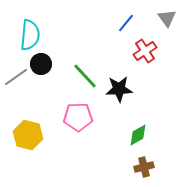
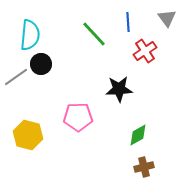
blue line: moved 2 px right, 1 px up; rotated 42 degrees counterclockwise
green line: moved 9 px right, 42 px up
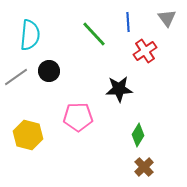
black circle: moved 8 px right, 7 px down
green diamond: rotated 30 degrees counterclockwise
brown cross: rotated 30 degrees counterclockwise
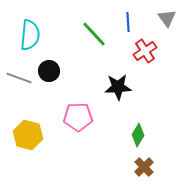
gray line: moved 3 px right, 1 px down; rotated 55 degrees clockwise
black star: moved 1 px left, 2 px up
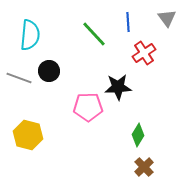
red cross: moved 1 px left, 2 px down
pink pentagon: moved 10 px right, 10 px up
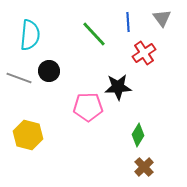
gray triangle: moved 5 px left
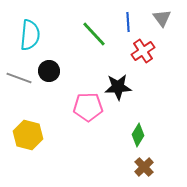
red cross: moved 1 px left, 2 px up
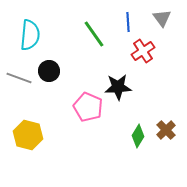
green line: rotated 8 degrees clockwise
pink pentagon: rotated 24 degrees clockwise
green diamond: moved 1 px down
brown cross: moved 22 px right, 37 px up
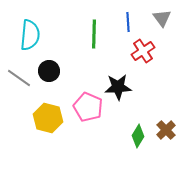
green line: rotated 36 degrees clockwise
gray line: rotated 15 degrees clockwise
yellow hexagon: moved 20 px right, 17 px up
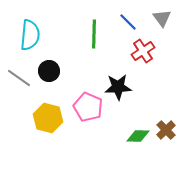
blue line: rotated 42 degrees counterclockwise
green diamond: rotated 60 degrees clockwise
